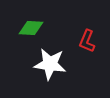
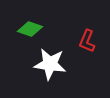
green diamond: moved 1 px left, 1 px down; rotated 15 degrees clockwise
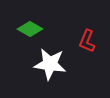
green diamond: rotated 10 degrees clockwise
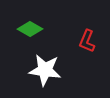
white star: moved 5 px left, 6 px down
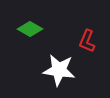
white star: moved 14 px right
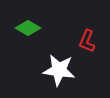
green diamond: moved 2 px left, 1 px up
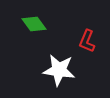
green diamond: moved 6 px right, 4 px up; rotated 25 degrees clockwise
